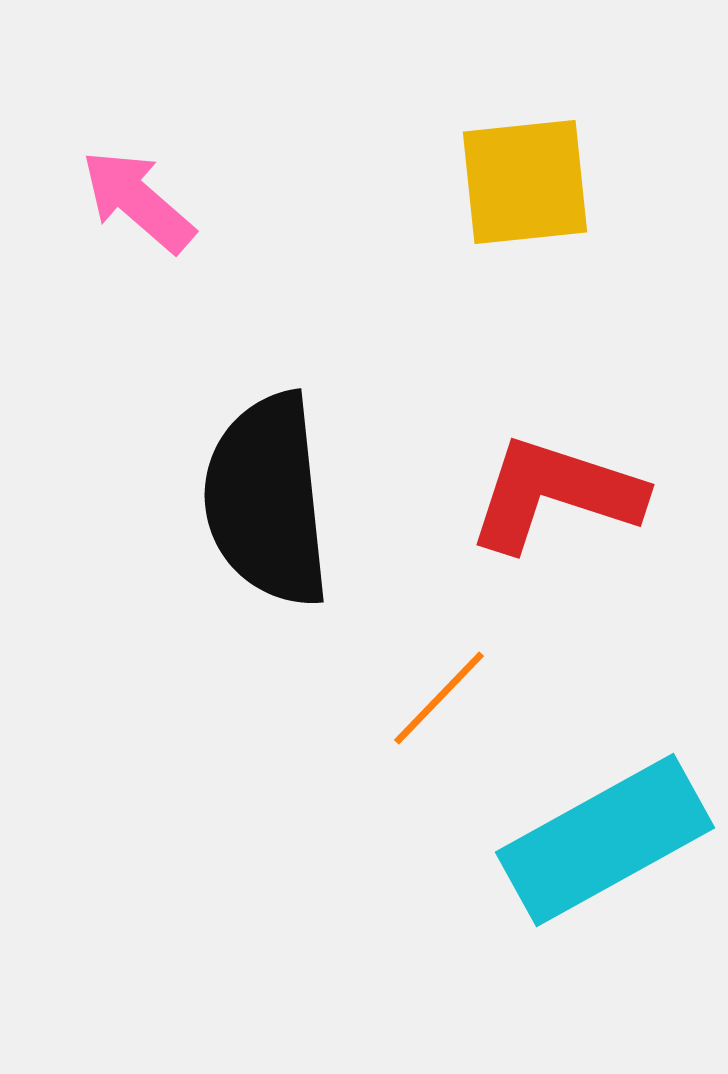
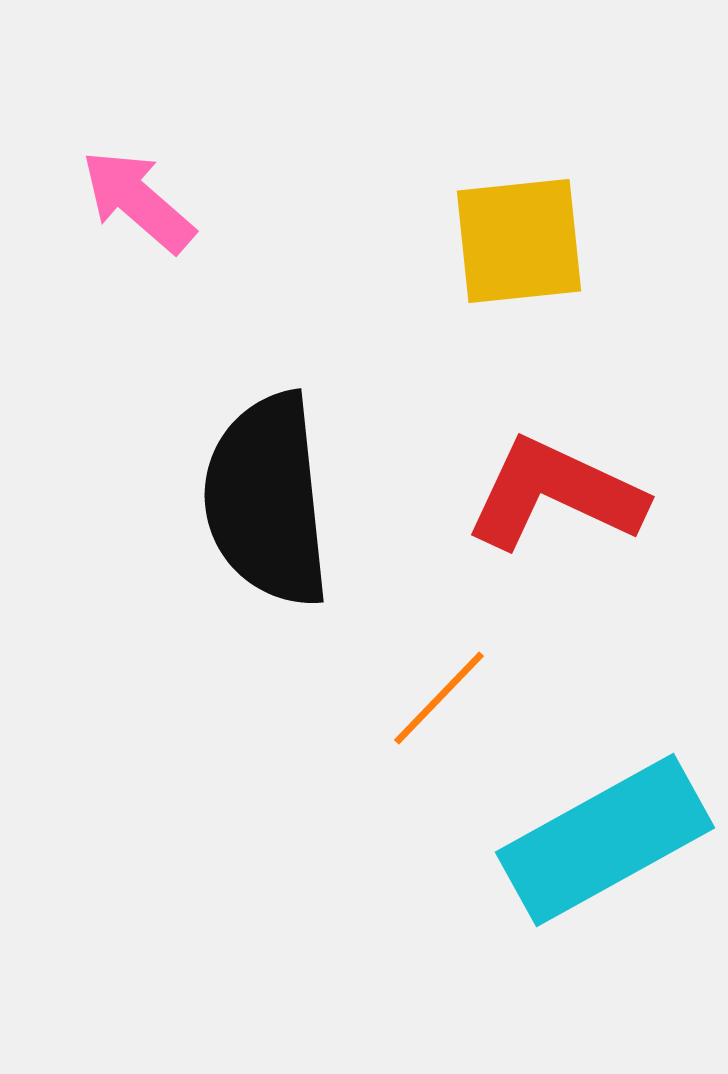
yellow square: moved 6 px left, 59 px down
red L-shape: rotated 7 degrees clockwise
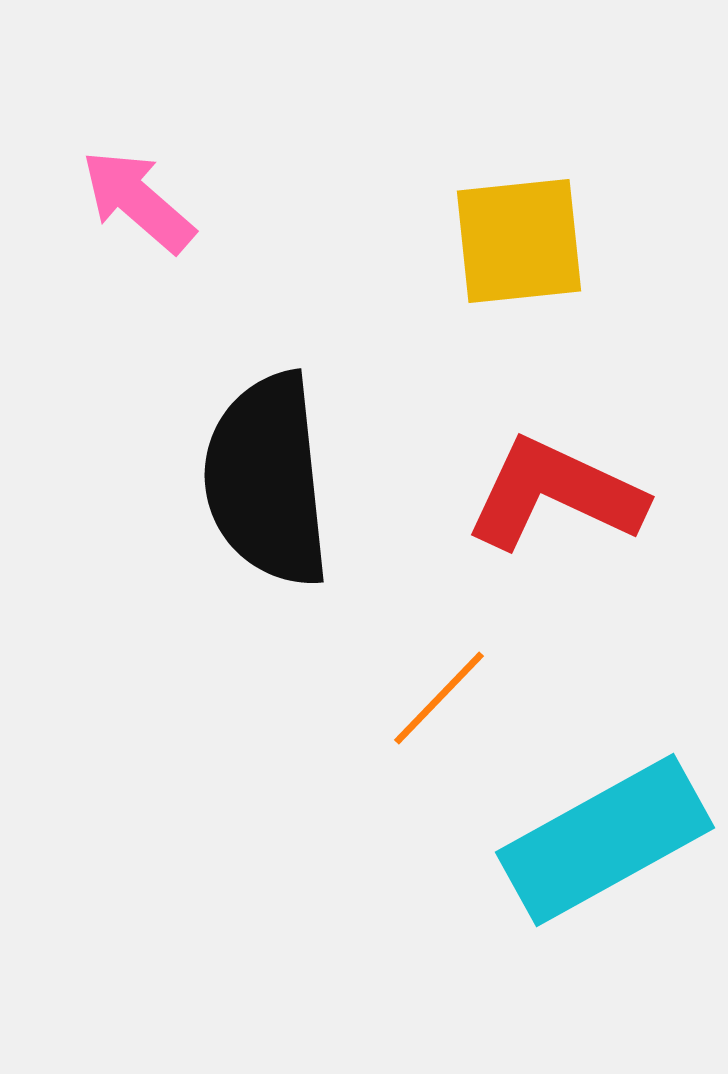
black semicircle: moved 20 px up
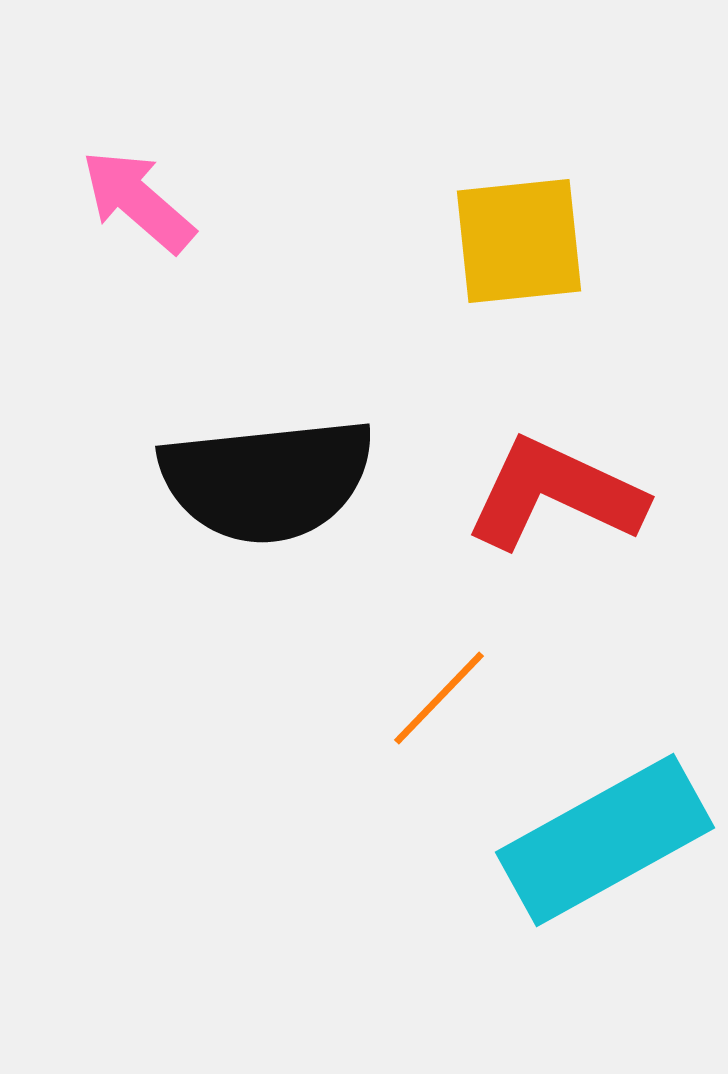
black semicircle: rotated 90 degrees counterclockwise
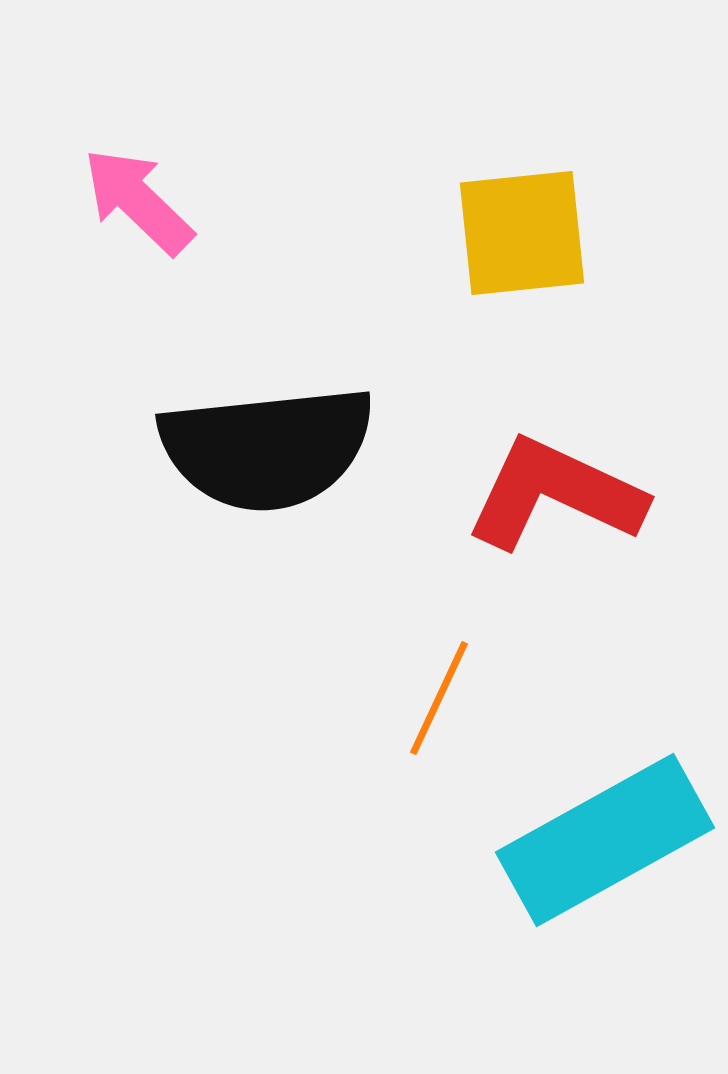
pink arrow: rotated 3 degrees clockwise
yellow square: moved 3 px right, 8 px up
black semicircle: moved 32 px up
orange line: rotated 19 degrees counterclockwise
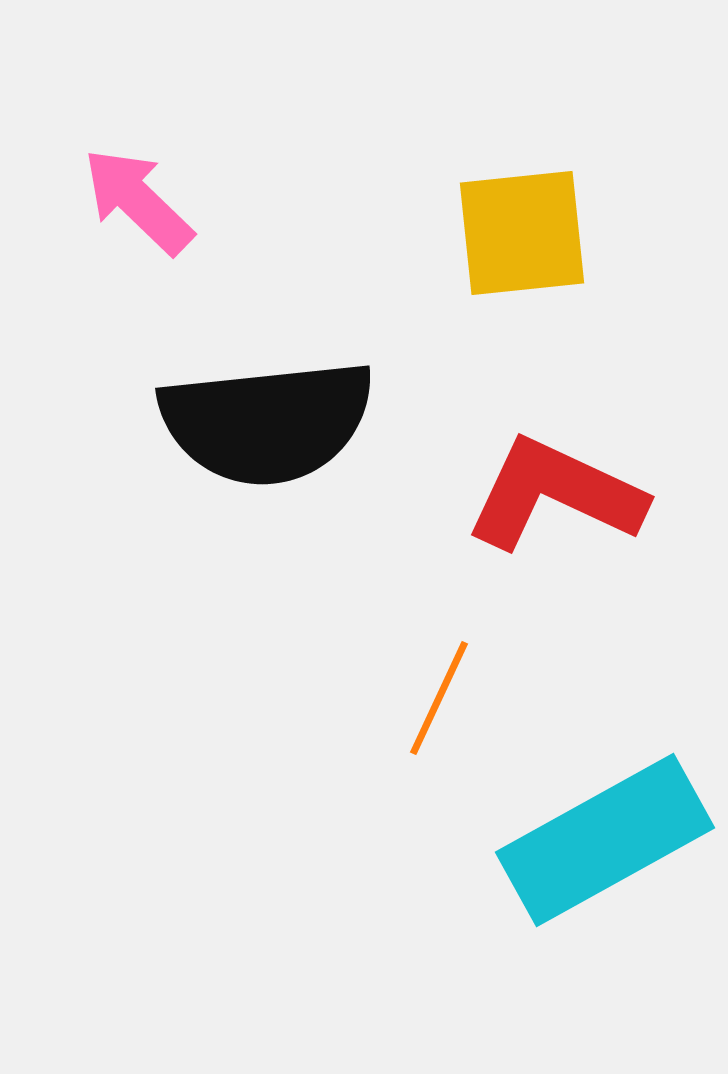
black semicircle: moved 26 px up
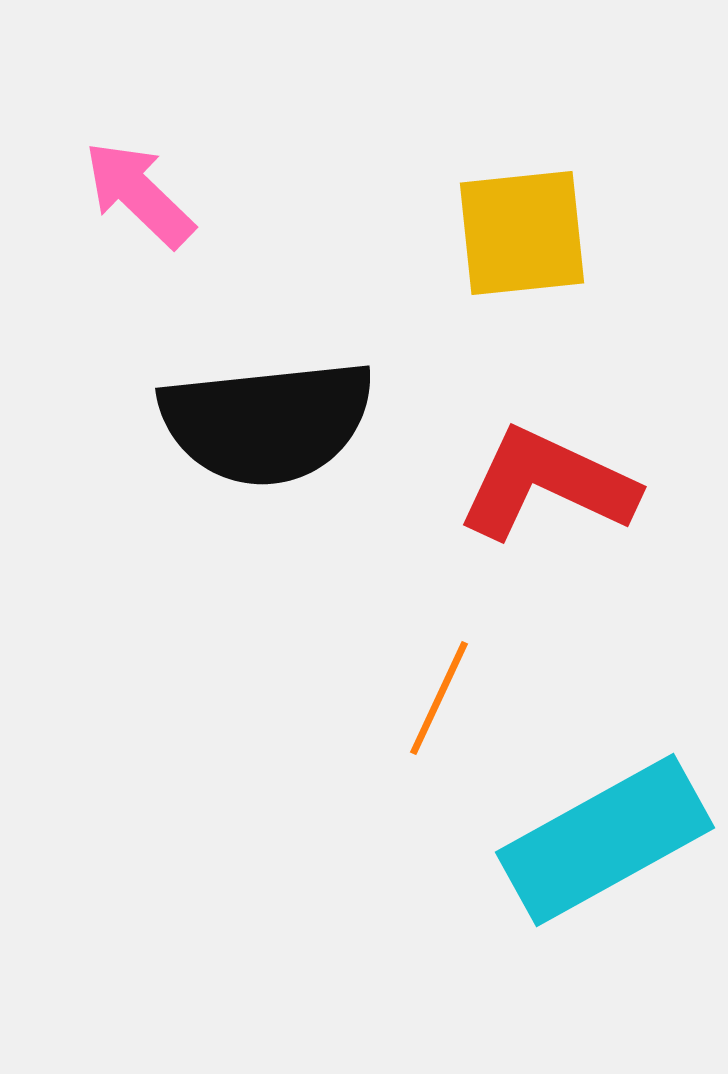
pink arrow: moved 1 px right, 7 px up
red L-shape: moved 8 px left, 10 px up
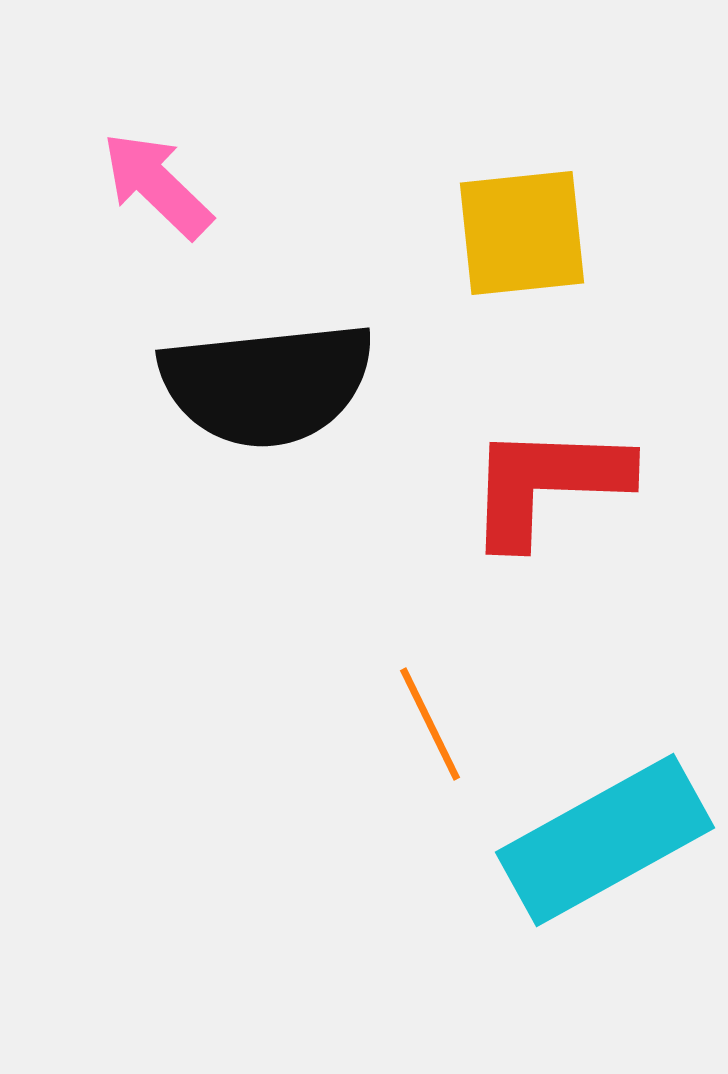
pink arrow: moved 18 px right, 9 px up
black semicircle: moved 38 px up
red L-shape: rotated 23 degrees counterclockwise
orange line: moved 9 px left, 26 px down; rotated 51 degrees counterclockwise
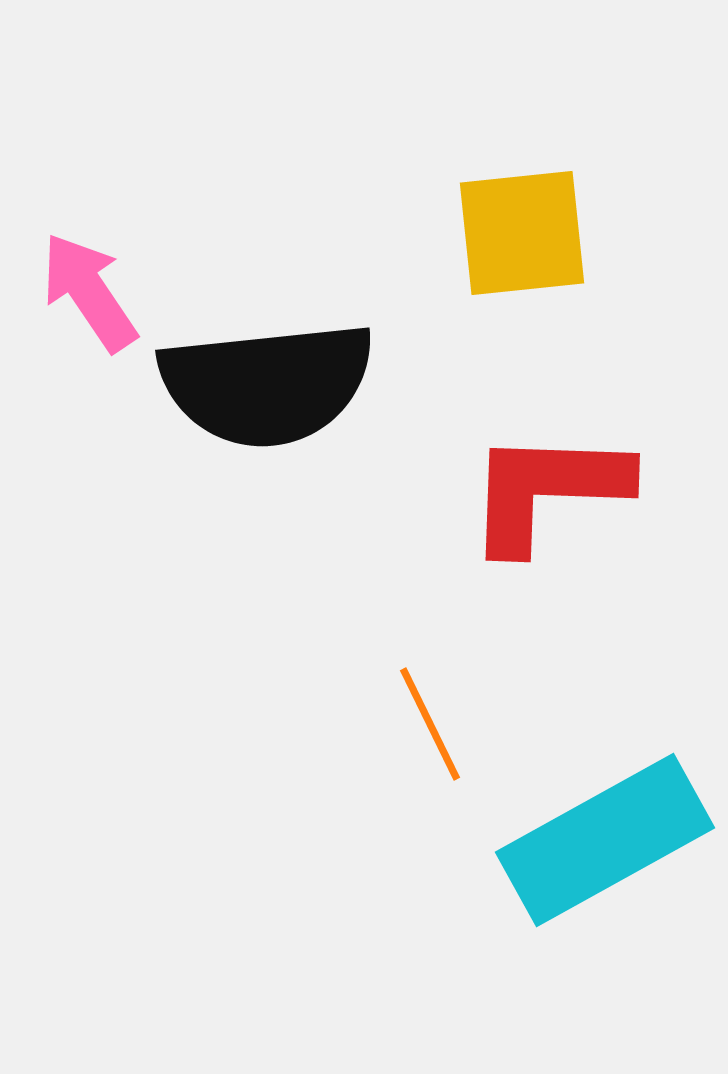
pink arrow: moved 68 px left, 107 px down; rotated 12 degrees clockwise
red L-shape: moved 6 px down
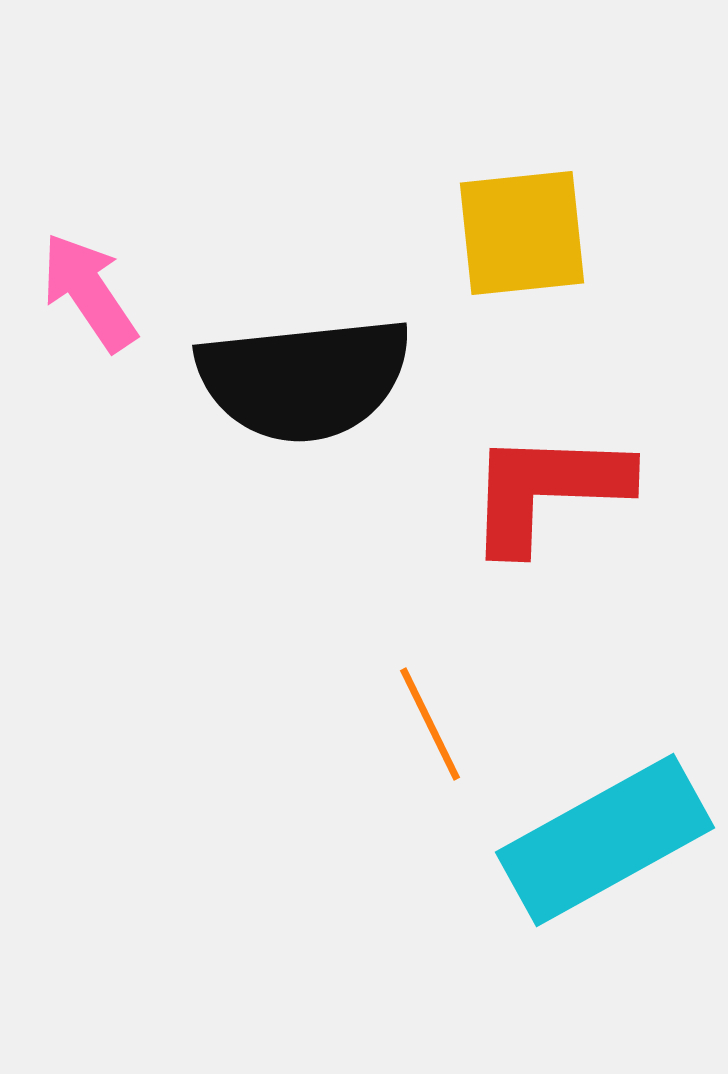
black semicircle: moved 37 px right, 5 px up
